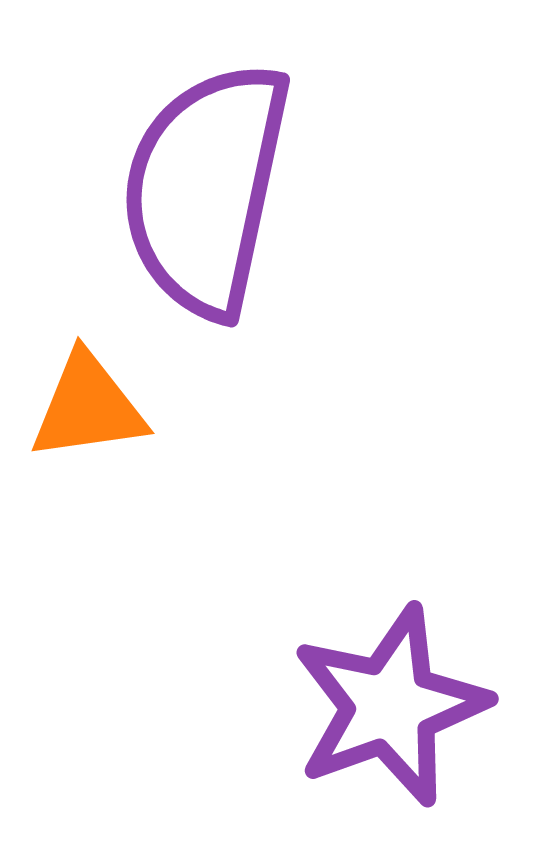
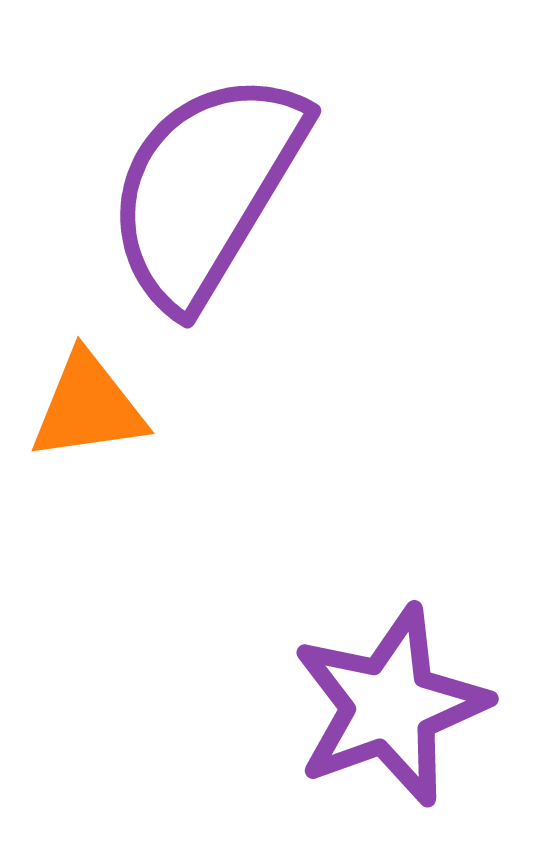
purple semicircle: rotated 19 degrees clockwise
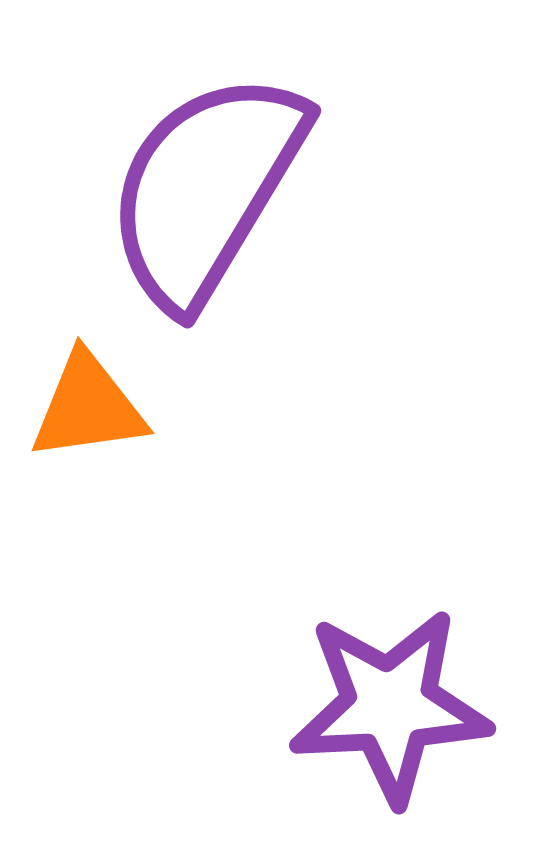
purple star: rotated 17 degrees clockwise
